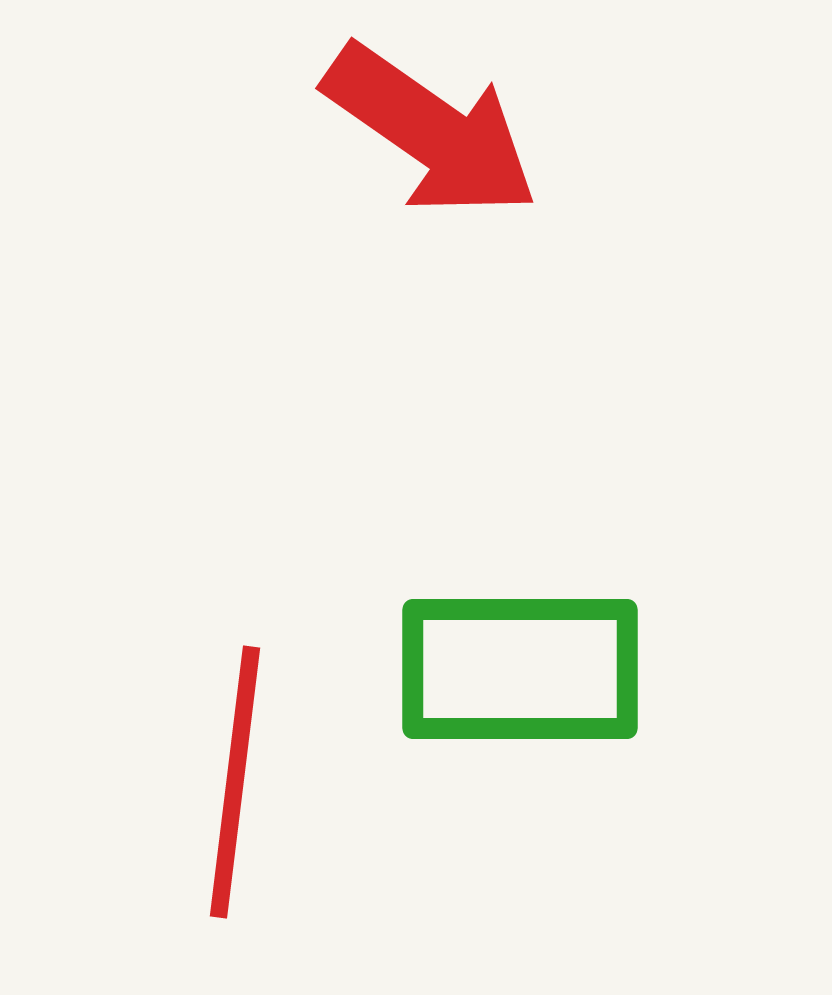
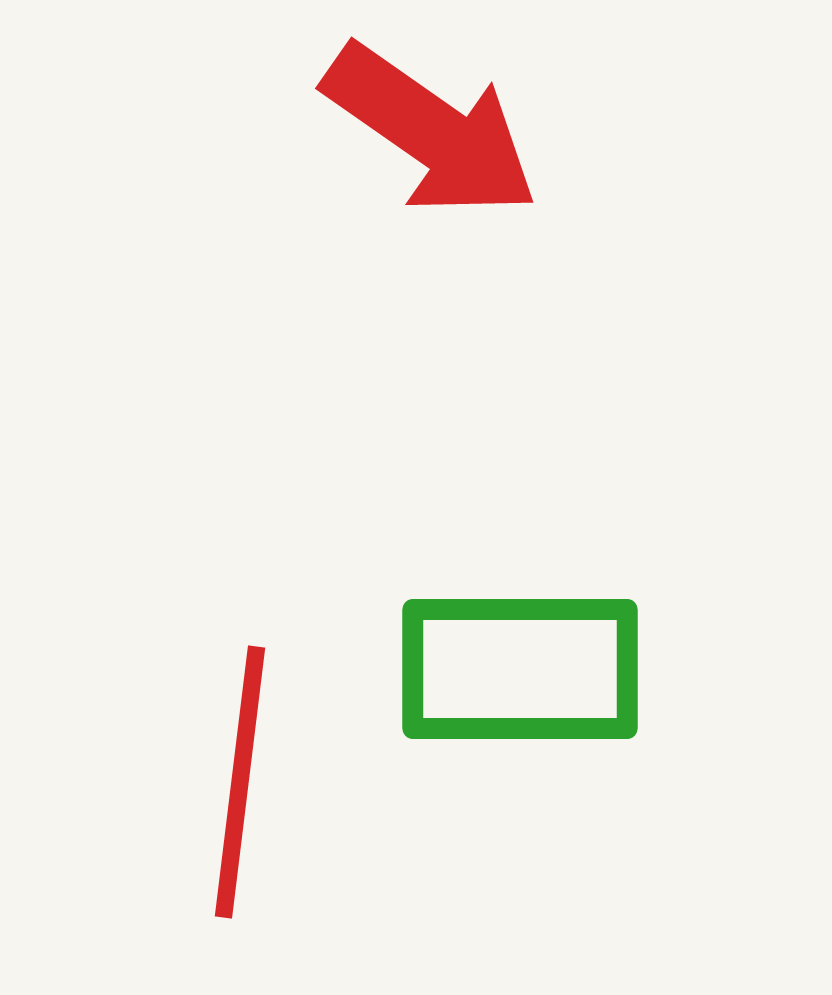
red line: moved 5 px right
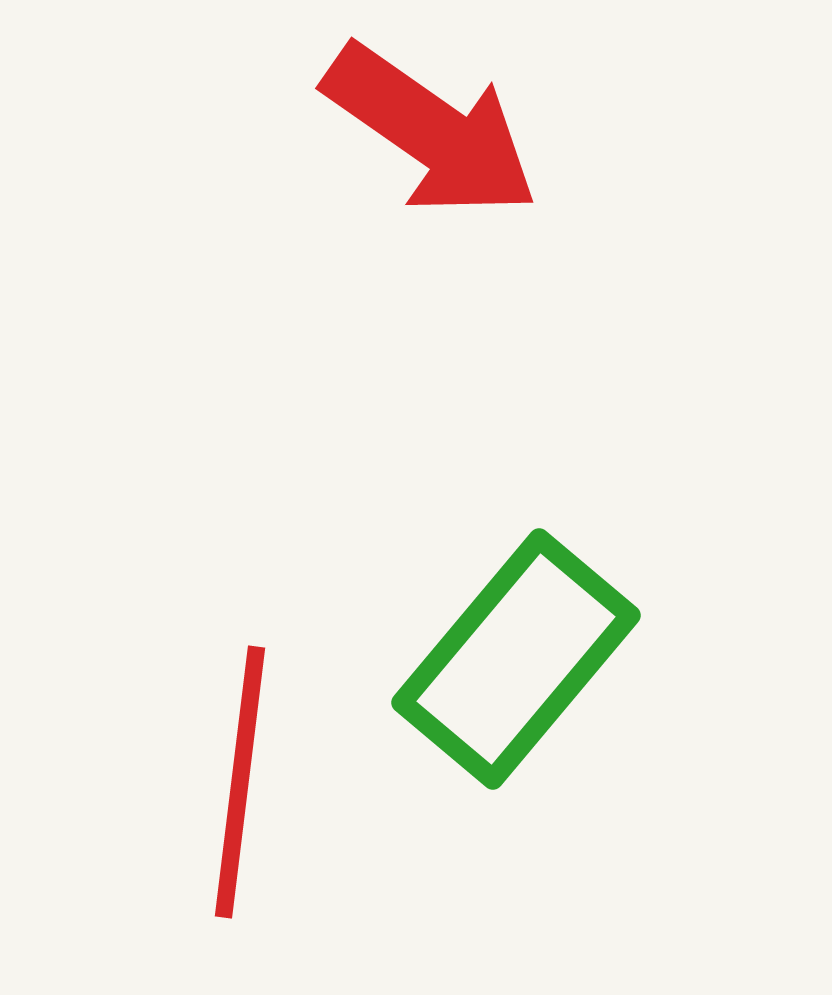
green rectangle: moved 4 px left, 10 px up; rotated 50 degrees counterclockwise
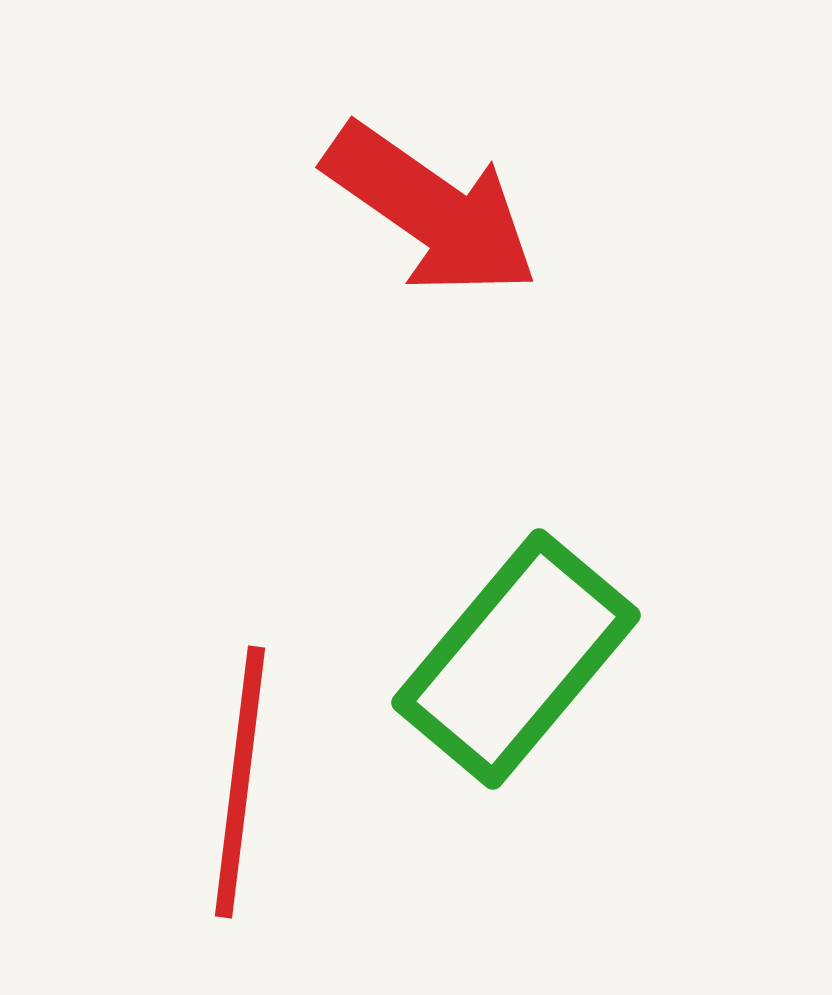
red arrow: moved 79 px down
